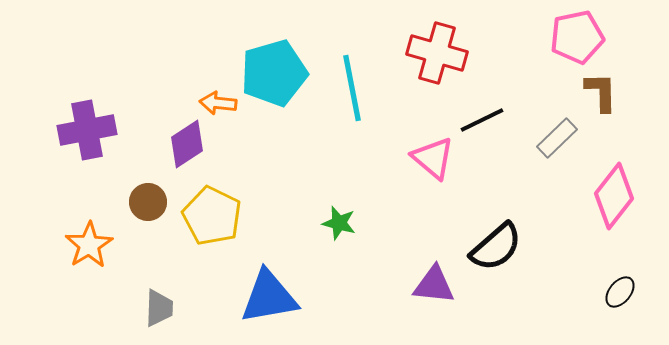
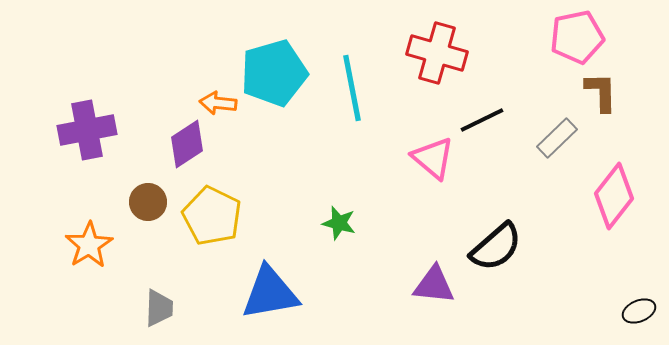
black ellipse: moved 19 px right, 19 px down; rotated 28 degrees clockwise
blue triangle: moved 1 px right, 4 px up
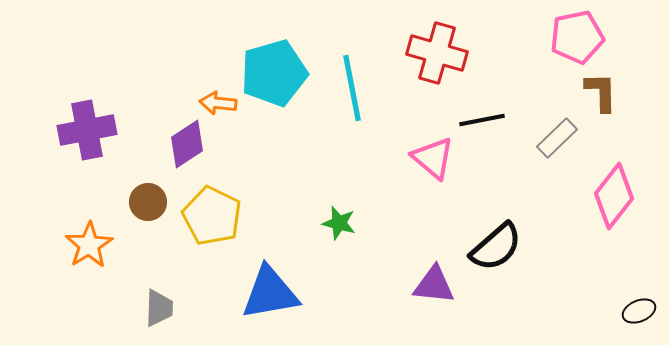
black line: rotated 15 degrees clockwise
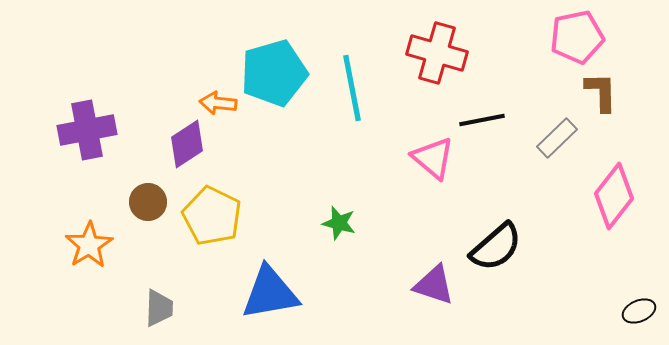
purple triangle: rotated 12 degrees clockwise
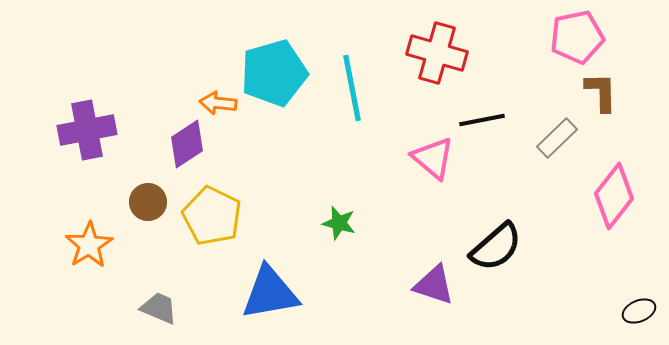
gray trapezoid: rotated 69 degrees counterclockwise
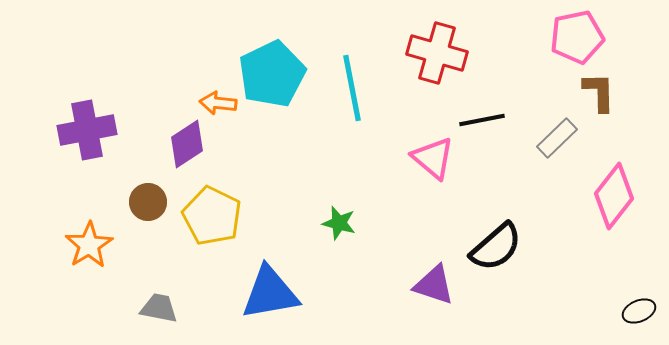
cyan pentagon: moved 2 px left, 1 px down; rotated 10 degrees counterclockwise
brown L-shape: moved 2 px left
gray trapezoid: rotated 12 degrees counterclockwise
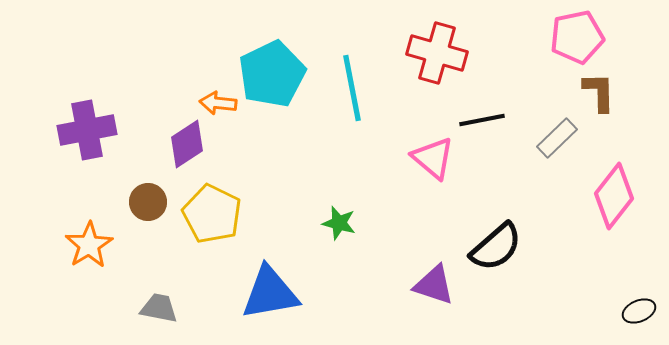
yellow pentagon: moved 2 px up
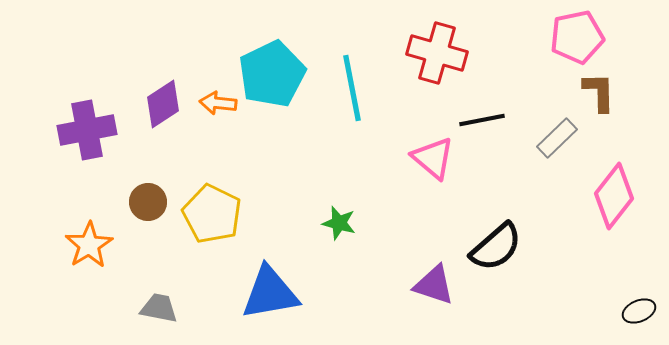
purple diamond: moved 24 px left, 40 px up
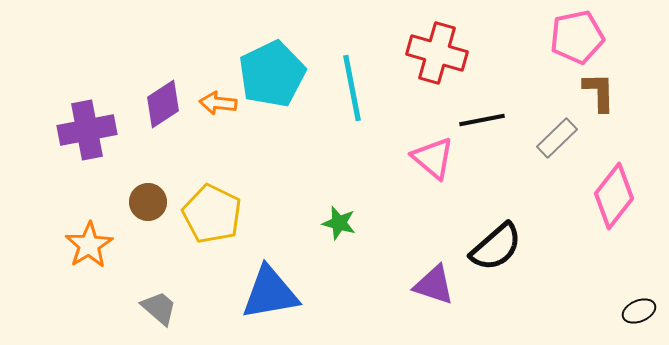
gray trapezoid: rotated 30 degrees clockwise
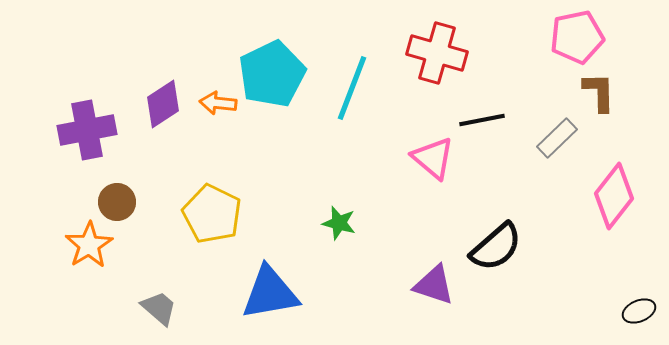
cyan line: rotated 32 degrees clockwise
brown circle: moved 31 px left
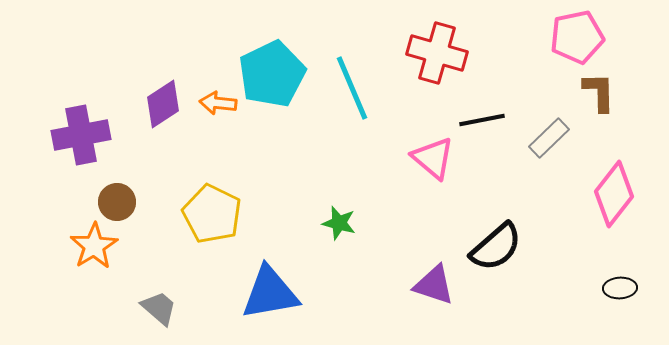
cyan line: rotated 44 degrees counterclockwise
purple cross: moved 6 px left, 5 px down
gray rectangle: moved 8 px left
pink diamond: moved 2 px up
orange star: moved 5 px right, 1 px down
black ellipse: moved 19 px left, 23 px up; rotated 20 degrees clockwise
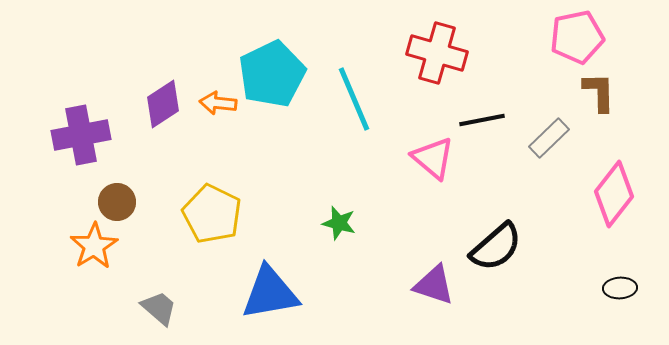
cyan line: moved 2 px right, 11 px down
